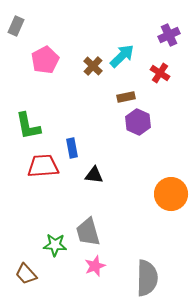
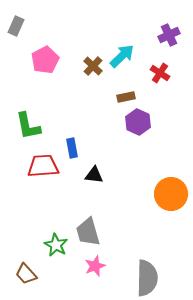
green star: moved 1 px right; rotated 25 degrees clockwise
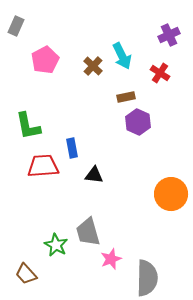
cyan arrow: rotated 108 degrees clockwise
pink star: moved 16 px right, 7 px up
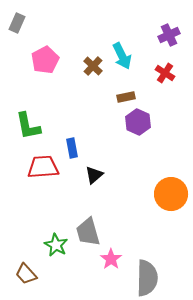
gray rectangle: moved 1 px right, 3 px up
red cross: moved 5 px right
red trapezoid: moved 1 px down
black triangle: rotated 48 degrees counterclockwise
pink star: rotated 15 degrees counterclockwise
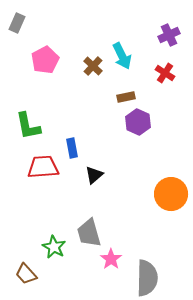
gray trapezoid: moved 1 px right, 1 px down
green star: moved 2 px left, 2 px down
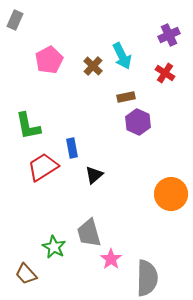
gray rectangle: moved 2 px left, 3 px up
pink pentagon: moved 4 px right
red trapezoid: rotated 28 degrees counterclockwise
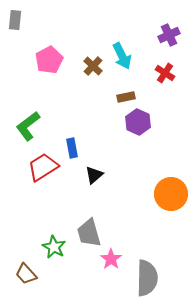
gray rectangle: rotated 18 degrees counterclockwise
green L-shape: rotated 64 degrees clockwise
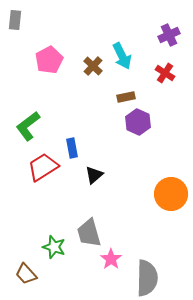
green star: rotated 10 degrees counterclockwise
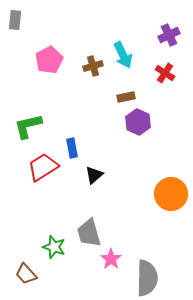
cyan arrow: moved 1 px right, 1 px up
brown cross: rotated 30 degrees clockwise
green L-shape: rotated 24 degrees clockwise
